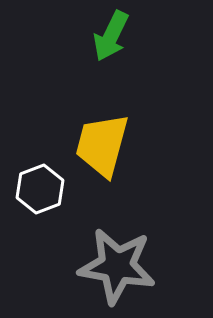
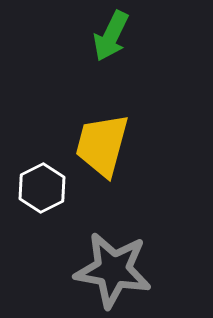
white hexagon: moved 2 px right, 1 px up; rotated 6 degrees counterclockwise
gray star: moved 4 px left, 4 px down
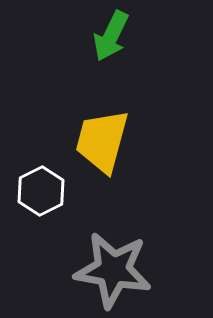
yellow trapezoid: moved 4 px up
white hexagon: moved 1 px left, 3 px down
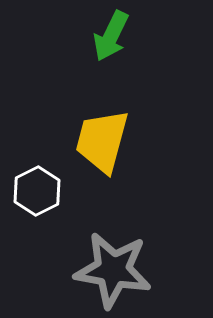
white hexagon: moved 4 px left
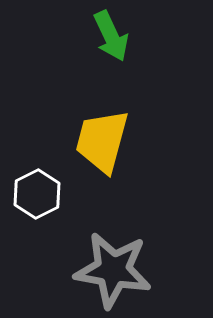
green arrow: rotated 51 degrees counterclockwise
white hexagon: moved 3 px down
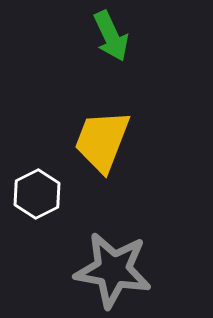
yellow trapezoid: rotated 6 degrees clockwise
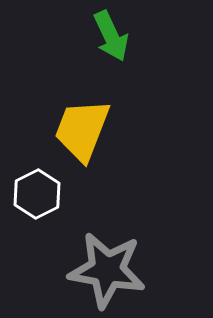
yellow trapezoid: moved 20 px left, 11 px up
gray star: moved 6 px left
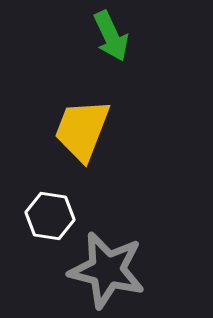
white hexagon: moved 13 px right, 22 px down; rotated 24 degrees counterclockwise
gray star: rotated 4 degrees clockwise
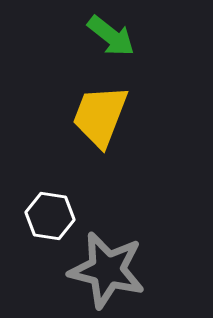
green arrow: rotated 27 degrees counterclockwise
yellow trapezoid: moved 18 px right, 14 px up
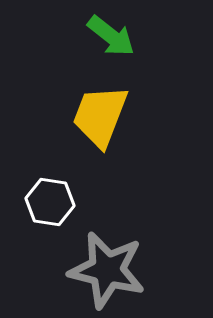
white hexagon: moved 14 px up
